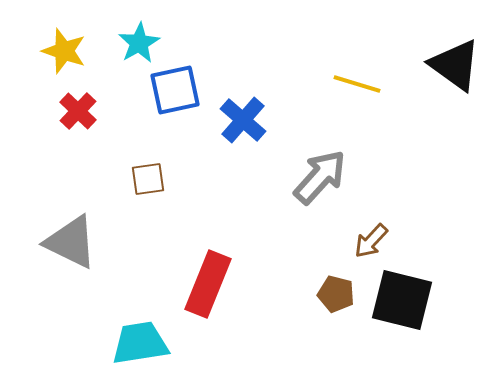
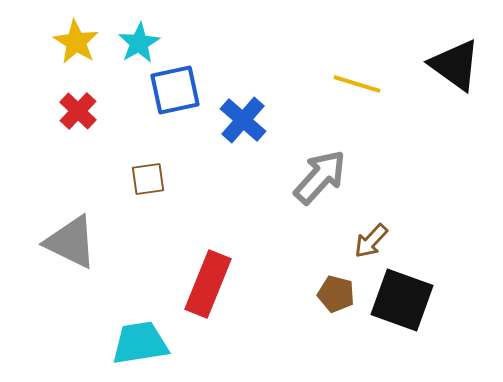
yellow star: moved 12 px right, 9 px up; rotated 12 degrees clockwise
black square: rotated 6 degrees clockwise
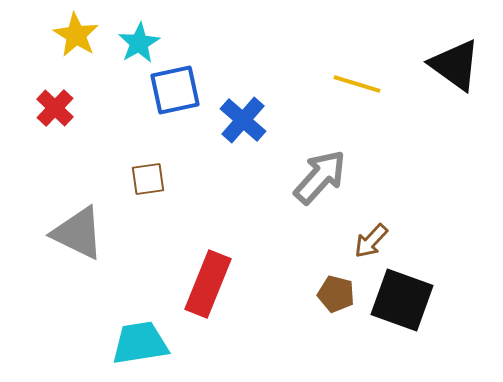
yellow star: moved 7 px up
red cross: moved 23 px left, 3 px up
gray triangle: moved 7 px right, 9 px up
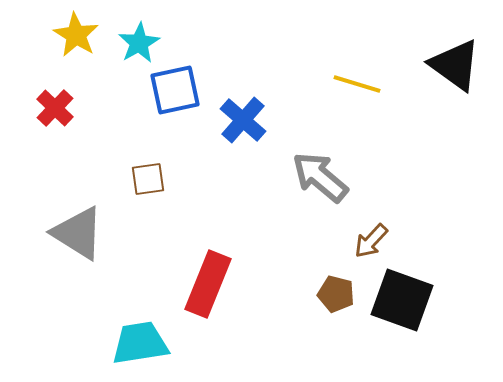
gray arrow: rotated 92 degrees counterclockwise
gray triangle: rotated 6 degrees clockwise
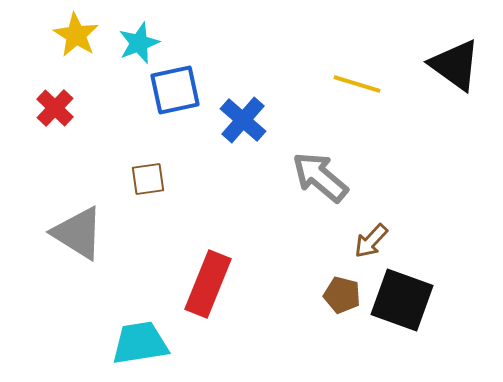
cyan star: rotated 9 degrees clockwise
brown pentagon: moved 6 px right, 1 px down
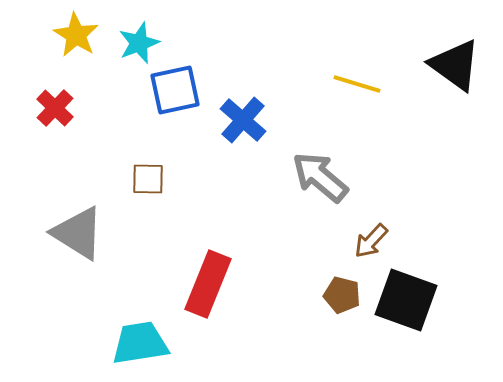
brown square: rotated 9 degrees clockwise
black square: moved 4 px right
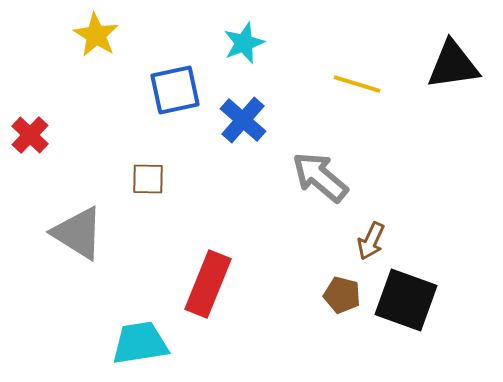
yellow star: moved 20 px right
cyan star: moved 105 px right
black triangle: moved 2 px left; rotated 44 degrees counterclockwise
red cross: moved 25 px left, 27 px down
brown arrow: rotated 18 degrees counterclockwise
